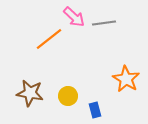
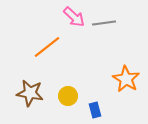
orange line: moved 2 px left, 8 px down
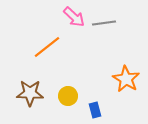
brown star: rotated 8 degrees counterclockwise
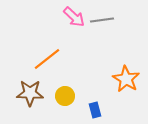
gray line: moved 2 px left, 3 px up
orange line: moved 12 px down
yellow circle: moved 3 px left
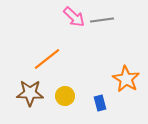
blue rectangle: moved 5 px right, 7 px up
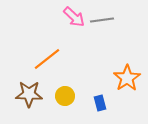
orange star: moved 1 px right, 1 px up; rotated 8 degrees clockwise
brown star: moved 1 px left, 1 px down
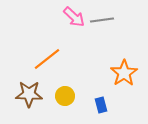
orange star: moved 3 px left, 5 px up
blue rectangle: moved 1 px right, 2 px down
